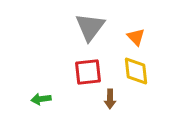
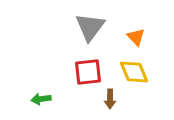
yellow diamond: moved 2 px left, 1 px down; rotated 16 degrees counterclockwise
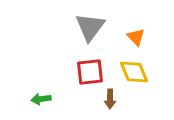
red square: moved 2 px right
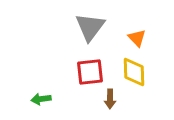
orange triangle: moved 1 px right, 1 px down
yellow diamond: rotated 20 degrees clockwise
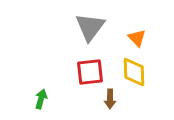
green arrow: rotated 114 degrees clockwise
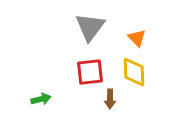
green arrow: rotated 60 degrees clockwise
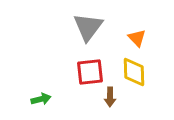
gray triangle: moved 2 px left
brown arrow: moved 2 px up
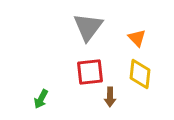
yellow diamond: moved 6 px right, 2 px down; rotated 8 degrees clockwise
green arrow: rotated 132 degrees clockwise
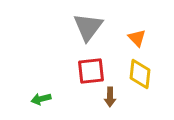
red square: moved 1 px right, 1 px up
green arrow: rotated 48 degrees clockwise
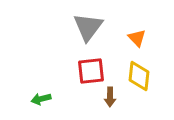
yellow diamond: moved 1 px left, 2 px down
